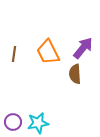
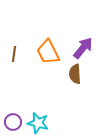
cyan star: rotated 25 degrees clockwise
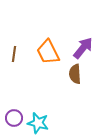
purple circle: moved 1 px right, 4 px up
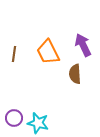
purple arrow: moved 3 px up; rotated 65 degrees counterclockwise
